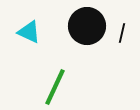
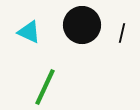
black circle: moved 5 px left, 1 px up
green line: moved 10 px left
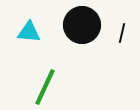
cyan triangle: rotated 20 degrees counterclockwise
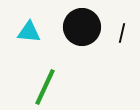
black circle: moved 2 px down
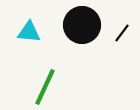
black circle: moved 2 px up
black line: rotated 24 degrees clockwise
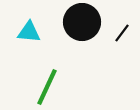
black circle: moved 3 px up
green line: moved 2 px right
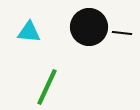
black circle: moved 7 px right, 5 px down
black line: rotated 60 degrees clockwise
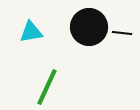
cyan triangle: moved 2 px right; rotated 15 degrees counterclockwise
